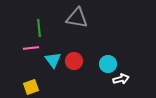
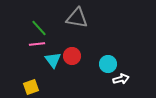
green line: rotated 36 degrees counterclockwise
pink line: moved 6 px right, 4 px up
red circle: moved 2 px left, 5 px up
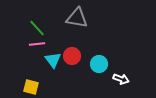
green line: moved 2 px left
cyan circle: moved 9 px left
white arrow: rotated 35 degrees clockwise
yellow square: rotated 35 degrees clockwise
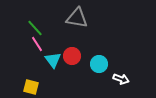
green line: moved 2 px left
pink line: rotated 63 degrees clockwise
